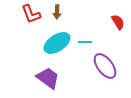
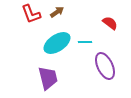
brown arrow: rotated 128 degrees counterclockwise
red semicircle: moved 8 px left, 1 px down; rotated 21 degrees counterclockwise
purple ellipse: rotated 12 degrees clockwise
purple trapezoid: rotated 40 degrees clockwise
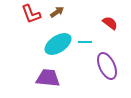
cyan ellipse: moved 1 px right, 1 px down
purple ellipse: moved 2 px right
purple trapezoid: rotated 70 degrees counterclockwise
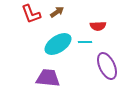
red semicircle: moved 12 px left, 3 px down; rotated 140 degrees clockwise
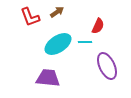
red L-shape: moved 1 px left, 3 px down
red semicircle: rotated 63 degrees counterclockwise
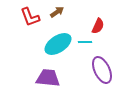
purple ellipse: moved 5 px left, 4 px down
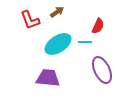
red L-shape: moved 3 px down
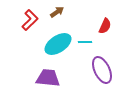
red L-shape: rotated 115 degrees counterclockwise
red semicircle: moved 7 px right
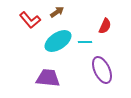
red L-shape: rotated 95 degrees clockwise
cyan ellipse: moved 3 px up
